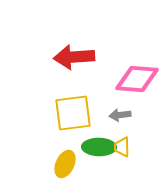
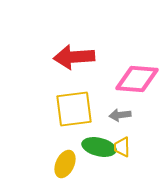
yellow square: moved 1 px right, 4 px up
green ellipse: rotated 12 degrees clockwise
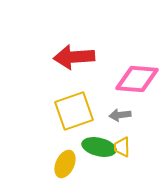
yellow square: moved 2 px down; rotated 12 degrees counterclockwise
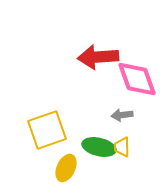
red arrow: moved 24 px right
pink diamond: rotated 66 degrees clockwise
yellow square: moved 27 px left, 19 px down
gray arrow: moved 2 px right
yellow ellipse: moved 1 px right, 4 px down
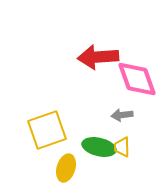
yellow ellipse: rotated 8 degrees counterclockwise
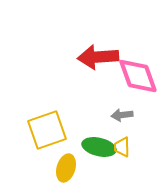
pink diamond: moved 1 px right, 3 px up
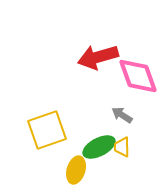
red arrow: rotated 12 degrees counterclockwise
gray arrow: rotated 40 degrees clockwise
green ellipse: rotated 40 degrees counterclockwise
yellow ellipse: moved 10 px right, 2 px down
